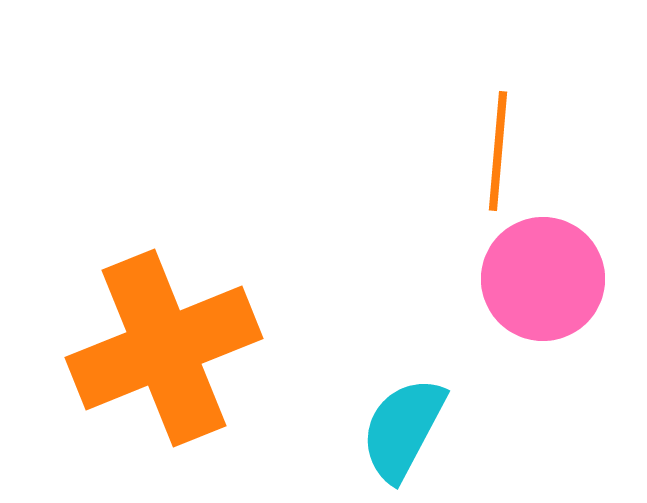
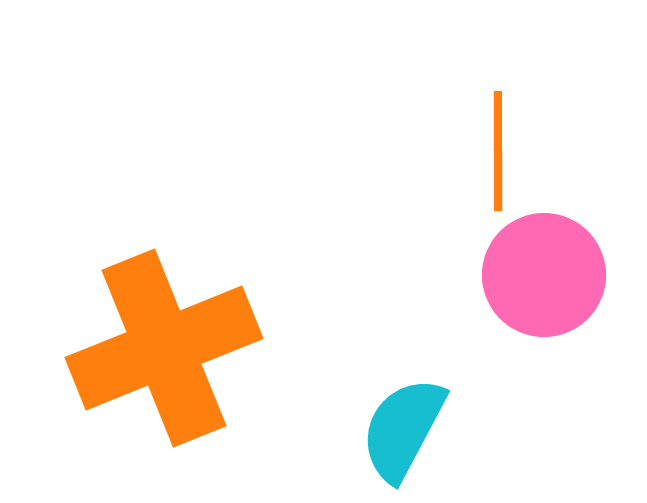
orange line: rotated 5 degrees counterclockwise
pink circle: moved 1 px right, 4 px up
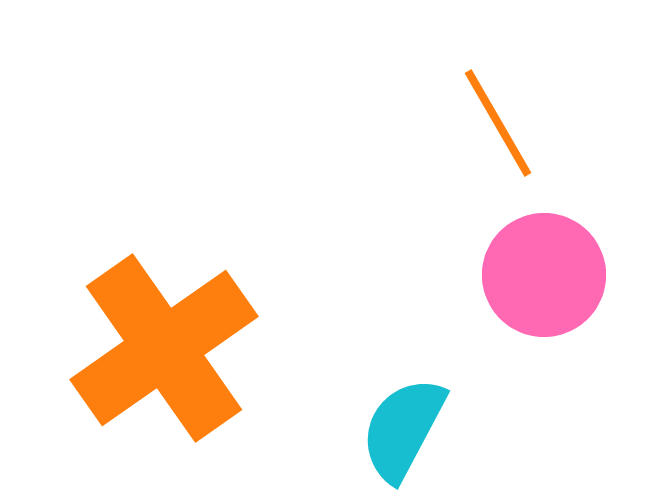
orange line: moved 28 px up; rotated 30 degrees counterclockwise
orange cross: rotated 13 degrees counterclockwise
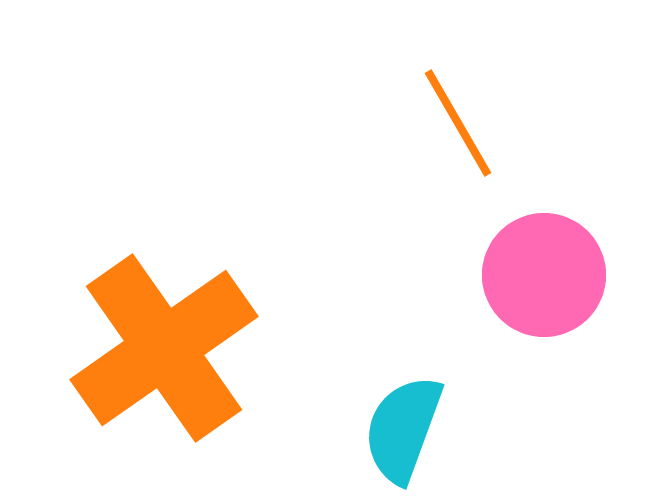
orange line: moved 40 px left
cyan semicircle: rotated 8 degrees counterclockwise
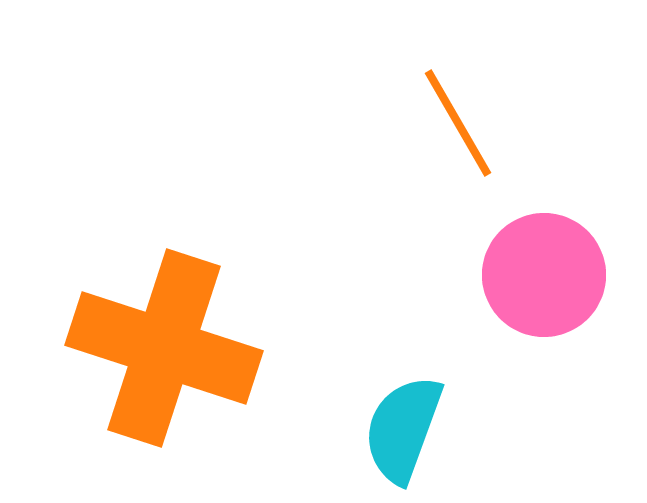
orange cross: rotated 37 degrees counterclockwise
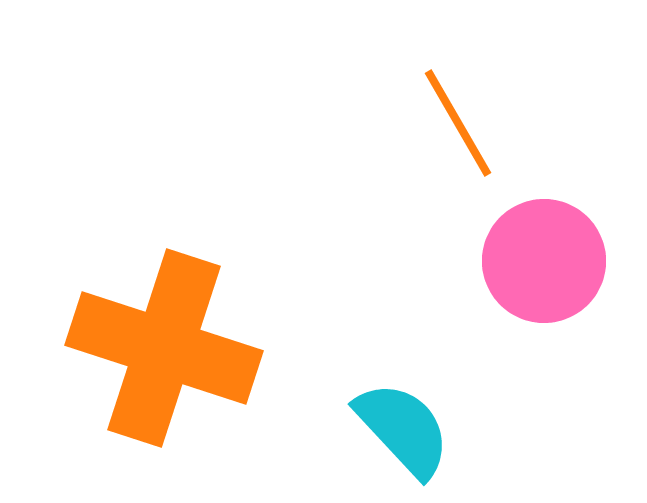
pink circle: moved 14 px up
cyan semicircle: rotated 117 degrees clockwise
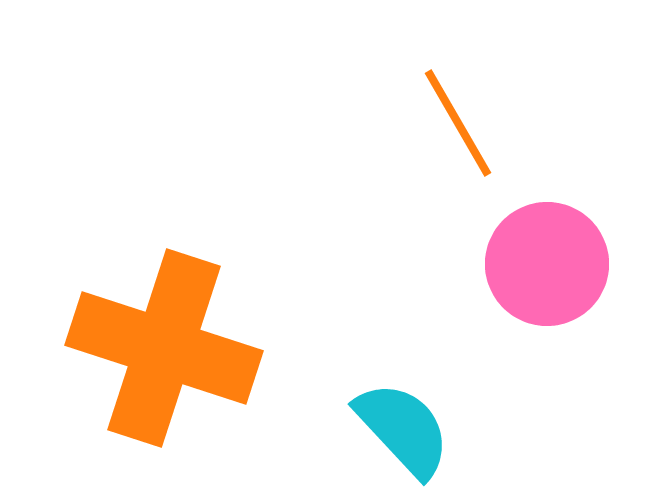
pink circle: moved 3 px right, 3 px down
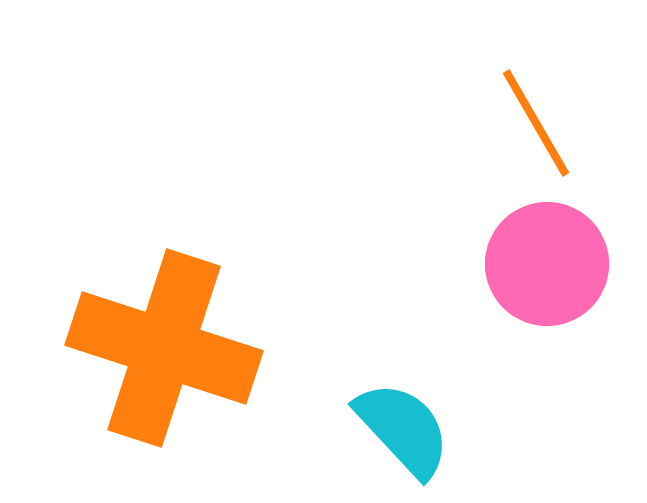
orange line: moved 78 px right
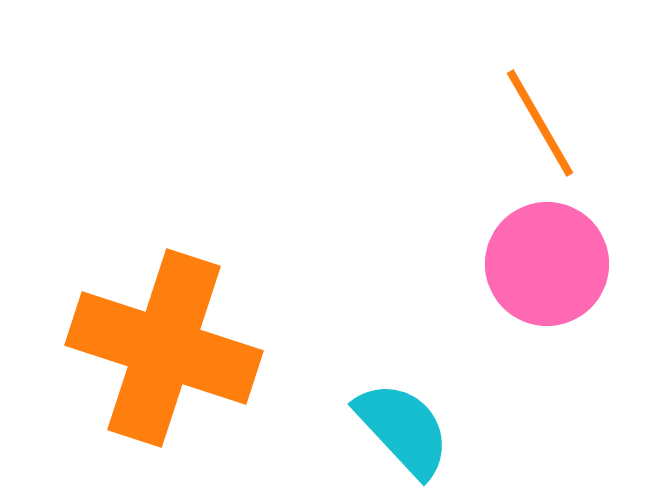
orange line: moved 4 px right
